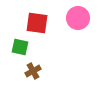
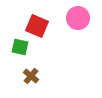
red square: moved 3 px down; rotated 15 degrees clockwise
brown cross: moved 2 px left, 5 px down; rotated 21 degrees counterclockwise
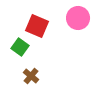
green square: rotated 24 degrees clockwise
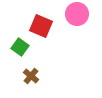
pink circle: moved 1 px left, 4 px up
red square: moved 4 px right
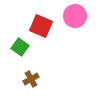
pink circle: moved 2 px left, 2 px down
brown cross: moved 3 px down; rotated 21 degrees clockwise
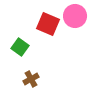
red square: moved 7 px right, 2 px up
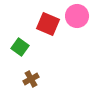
pink circle: moved 2 px right
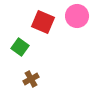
red square: moved 5 px left, 2 px up
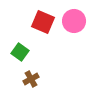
pink circle: moved 3 px left, 5 px down
green square: moved 5 px down
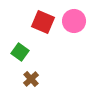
brown cross: rotated 14 degrees counterclockwise
